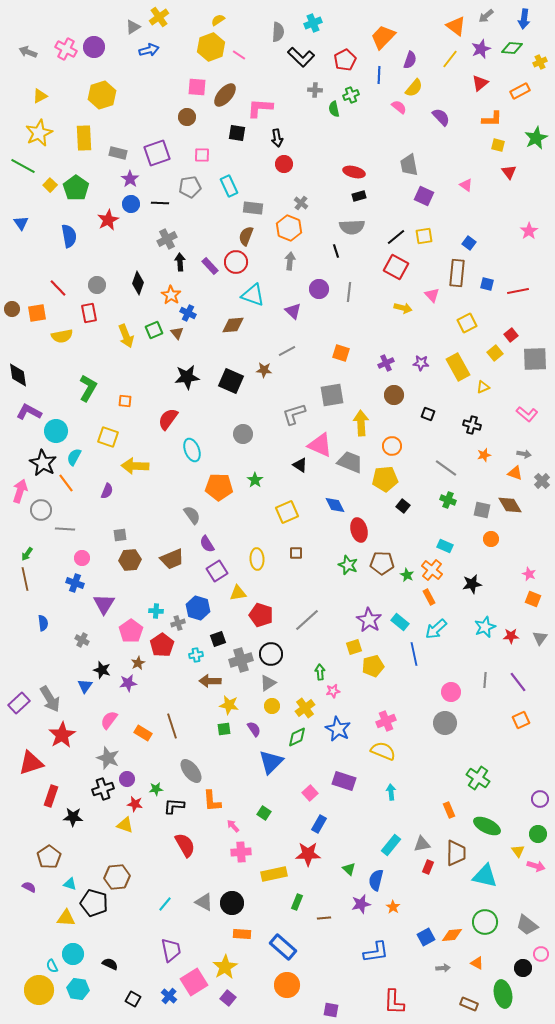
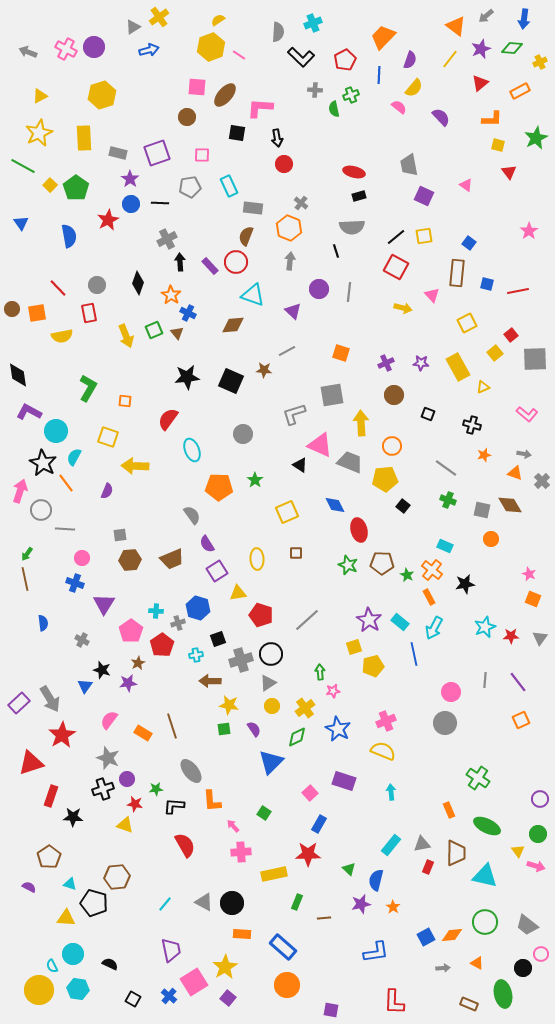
black star at (472, 584): moved 7 px left
cyan arrow at (436, 629): moved 2 px left, 1 px up; rotated 20 degrees counterclockwise
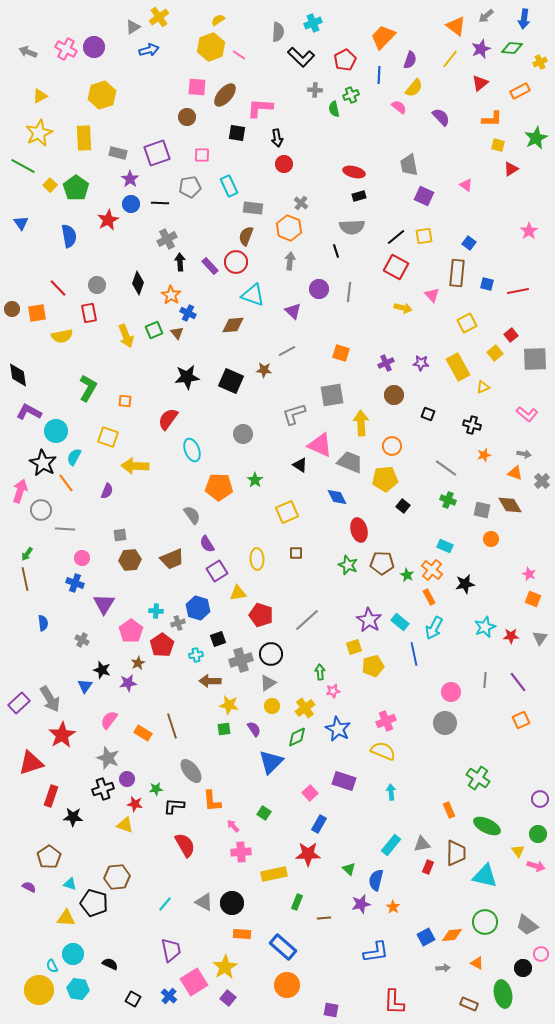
red triangle at (509, 172): moved 2 px right, 3 px up; rotated 35 degrees clockwise
blue diamond at (335, 505): moved 2 px right, 8 px up
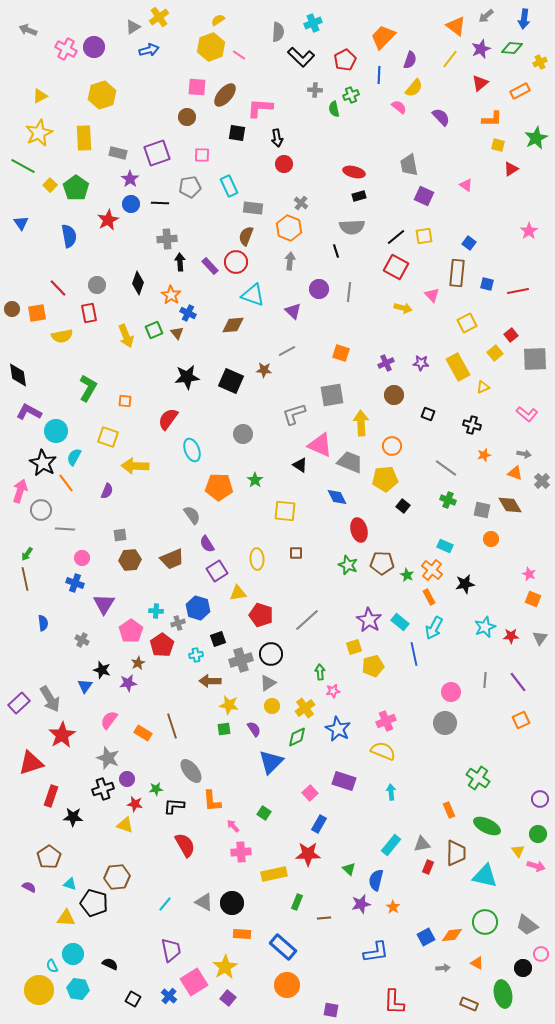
gray arrow at (28, 52): moved 22 px up
gray cross at (167, 239): rotated 24 degrees clockwise
yellow square at (287, 512): moved 2 px left, 1 px up; rotated 30 degrees clockwise
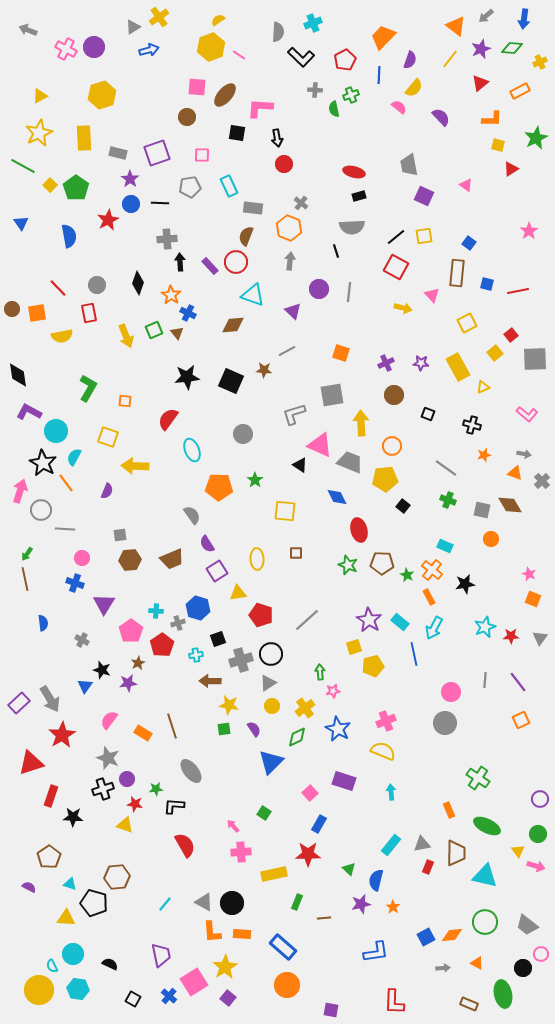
orange L-shape at (212, 801): moved 131 px down
purple trapezoid at (171, 950): moved 10 px left, 5 px down
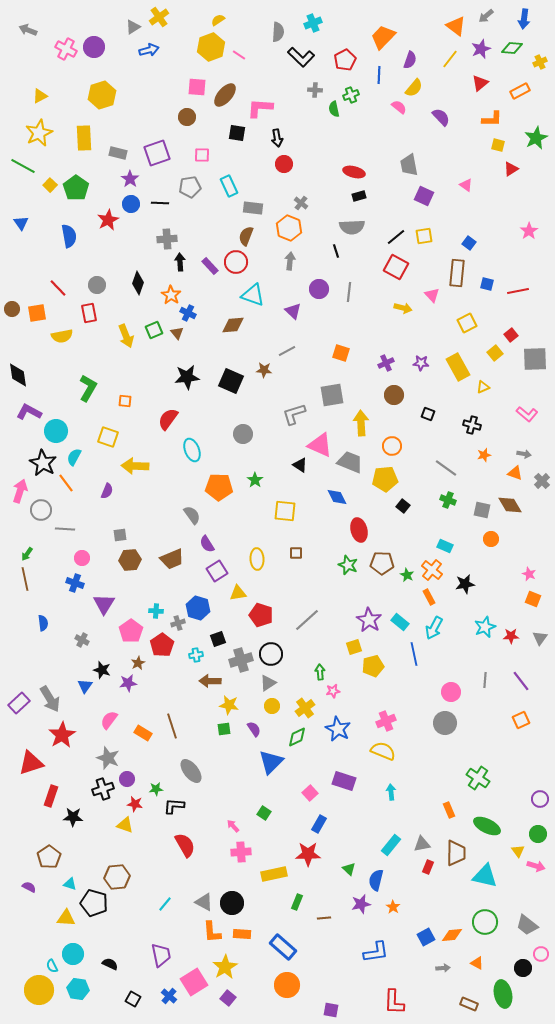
purple line at (518, 682): moved 3 px right, 1 px up
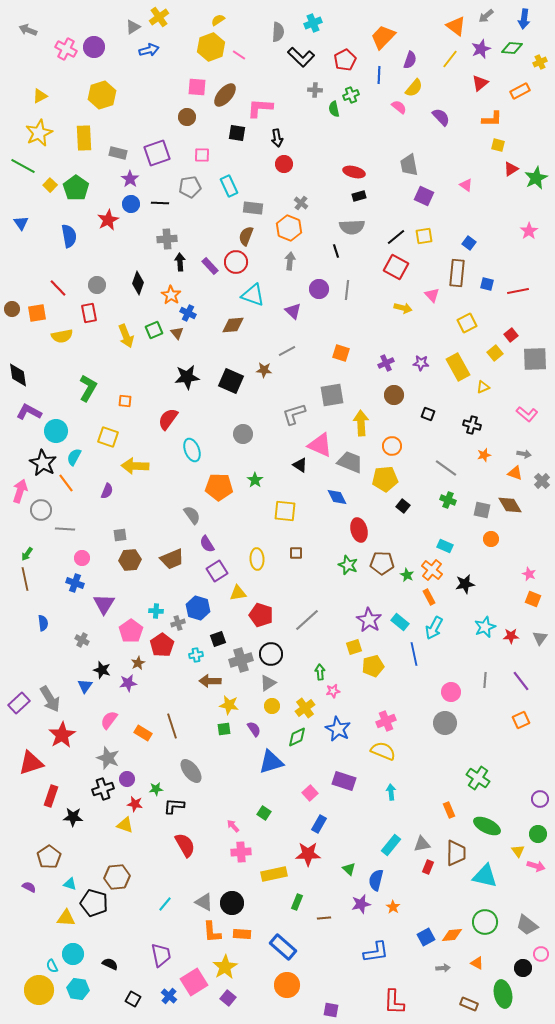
green star at (536, 138): moved 40 px down
gray line at (349, 292): moved 2 px left, 2 px up
blue triangle at (271, 762): rotated 28 degrees clockwise
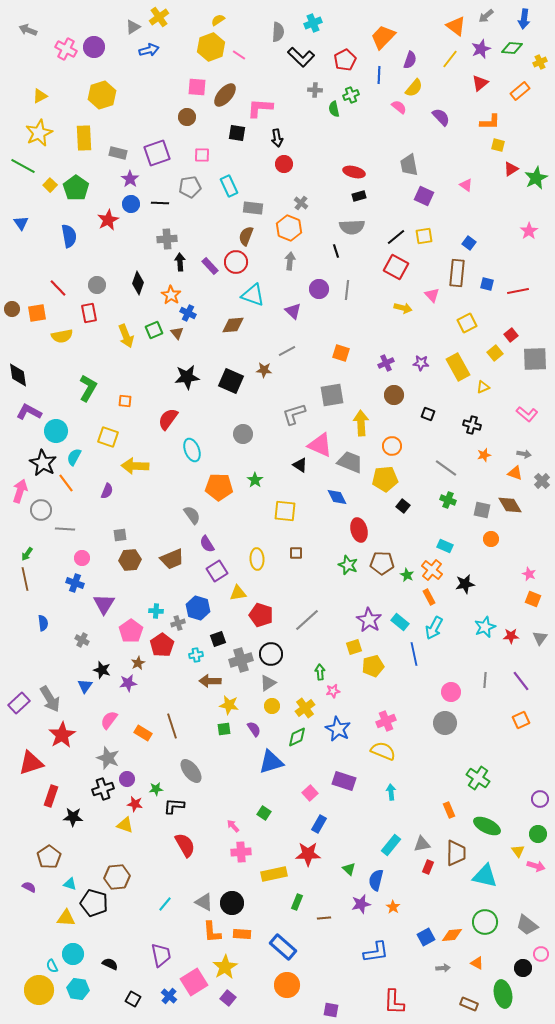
orange rectangle at (520, 91): rotated 12 degrees counterclockwise
orange L-shape at (492, 119): moved 2 px left, 3 px down
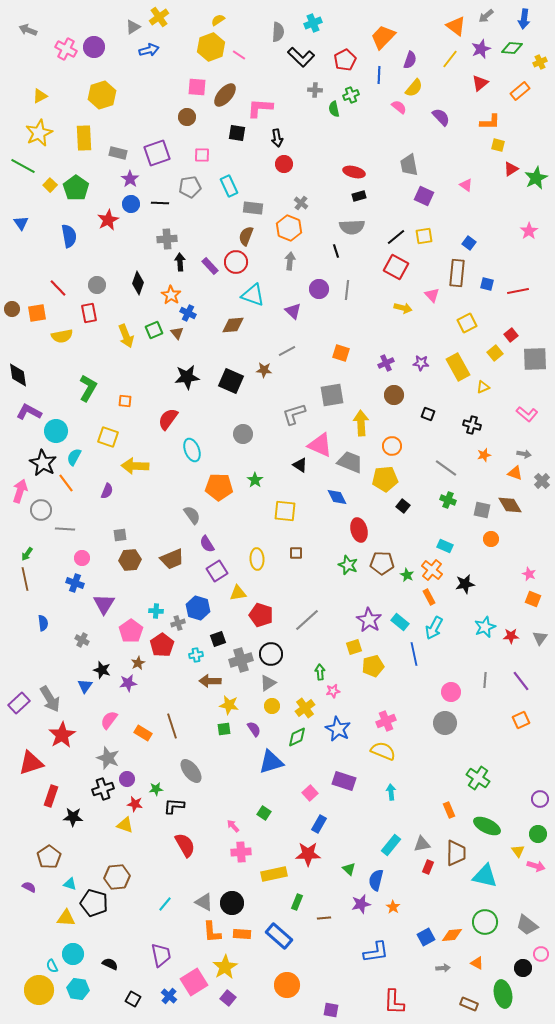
blue rectangle at (283, 947): moved 4 px left, 11 px up
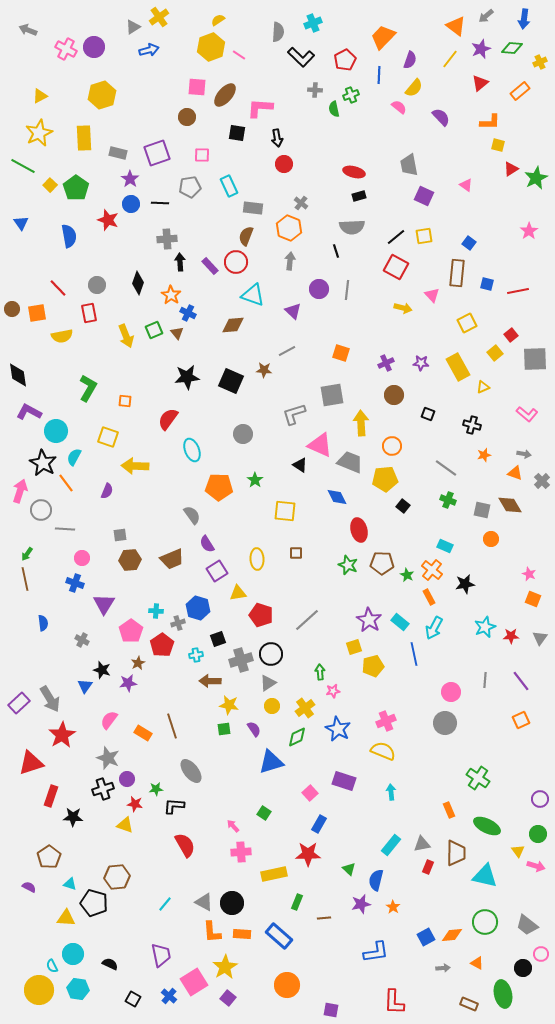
red star at (108, 220): rotated 25 degrees counterclockwise
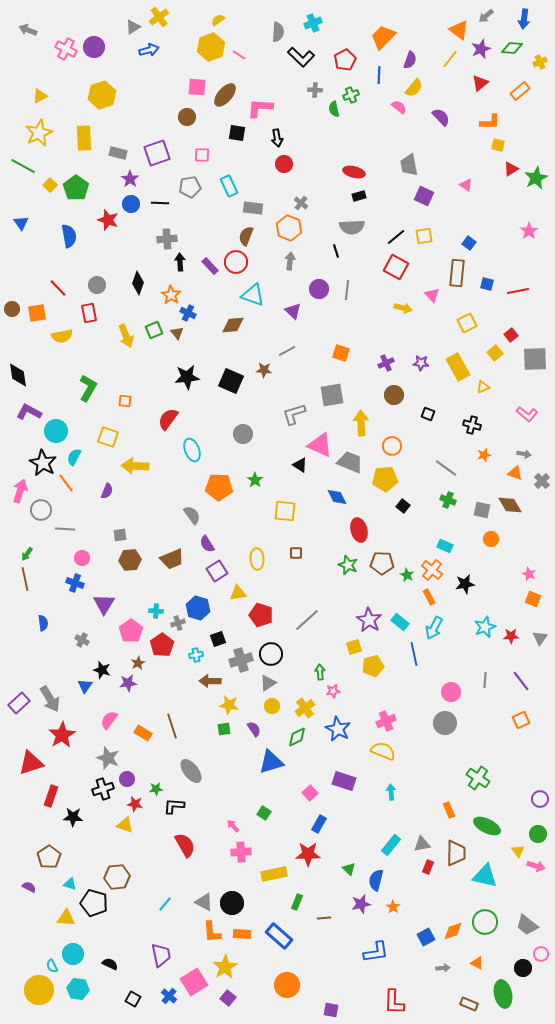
orange triangle at (456, 26): moved 3 px right, 4 px down
orange diamond at (452, 935): moved 1 px right, 4 px up; rotated 15 degrees counterclockwise
